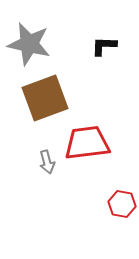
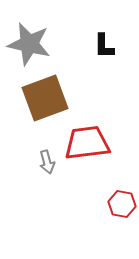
black L-shape: rotated 92 degrees counterclockwise
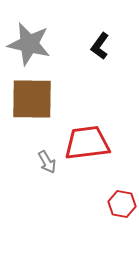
black L-shape: moved 4 px left; rotated 36 degrees clockwise
brown square: moved 13 px left, 1 px down; rotated 21 degrees clockwise
gray arrow: rotated 15 degrees counterclockwise
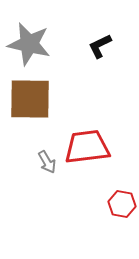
black L-shape: rotated 28 degrees clockwise
brown square: moved 2 px left
red trapezoid: moved 4 px down
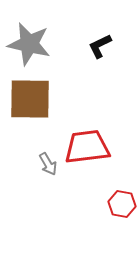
gray arrow: moved 1 px right, 2 px down
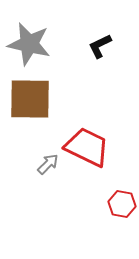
red trapezoid: rotated 33 degrees clockwise
gray arrow: rotated 105 degrees counterclockwise
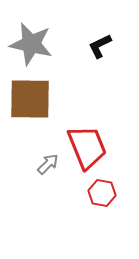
gray star: moved 2 px right
red trapezoid: rotated 42 degrees clockwise
red hexagon: moved 20 px left, 11 px up
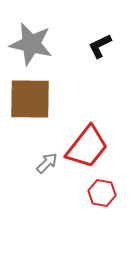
red trapezoid: rotated 60 degrees clockwise
gray arrow: moved 1 px left, 1 px up
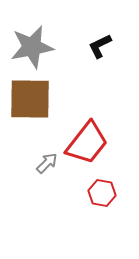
gray star: moved 1 px right, 3 px down; rotated 24 degrees counterclockwise
red trapezoid: moved 4 px up
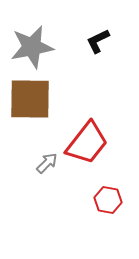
black L-shape: moved 2 px left, 5 px up
red hexagon: moved 6 px right, 7 px down
